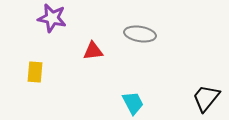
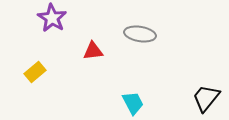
purple star: rotated 20 degrees clockwise
yellow rectangle: rotated 45 degrees clockwise
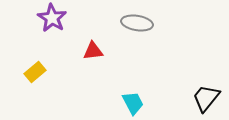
gray ellipse: moved 3 px left, 11 px up
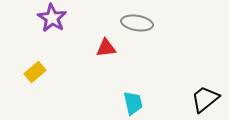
red triangle: moved 13 px right, 3 px up
black trapezoid: moved 1 px left, 1 px down; rotated 12 degrees clockwise
cyan trapezoid: rotated 15 degrees clockwise
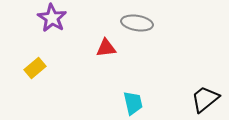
yellow rectangle: moved 4 px up
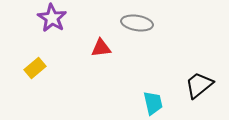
red triangle: moved 5 px left
black trapezoid: moved 6 px left, 14 px up
cyan trapezoid: moved 20 px right
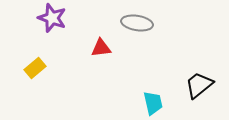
purple star: rotated 12 degrees counterclockwise
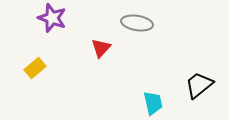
red triangle: rotated 40 degrees counterclockwise
